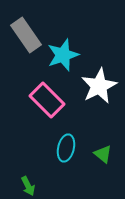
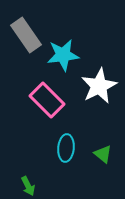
cyan star: rotated 12 degrees clockwise
cyan ellipse: rotated 8 degrees counterclockwise
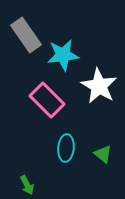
white star: rotated 15 degrees counterclockwise
green arrow: moved 1 px left, 1 px up
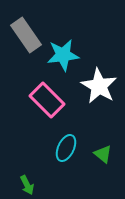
cyan ellipse: rotated 20 degrees clockwise
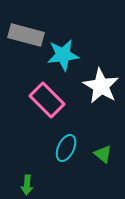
gray rectangle: rotated 40 degrees counterclockwise
white star: moved 2 px right
green arrow: rotated 30 degrees clockwise
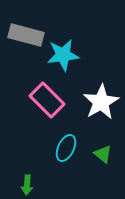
white star: moved 16 px down; rotated 12 degrees clockwise
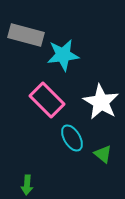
white star: rotated 12 degrees counterclockwise
cyan ellipse: moved 6 px right, 10 px up; rotated 56 degrees counterclockwise
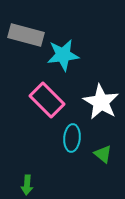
cyan ellipse: rotated 36 degrees clockwise
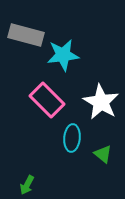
green arrow: rotated 24 degrees clockwise
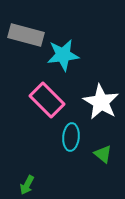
cyan ellipse: moved 1 px left, 1 px up
